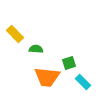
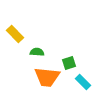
green semicircle: moved 1 px right, 3 px down
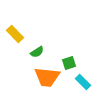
green semicircle: rotated 144 degrees clockwise
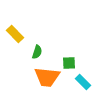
green semicircle: rotated 40 degrees counterclockwise
green square: rotated 16 degrees clockwise
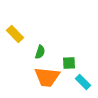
green semicircle: moved 3 px right
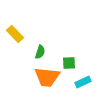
cyan rectangle: rotated 70 degrees counterclockwise
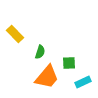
orange trapezoid: rotated 56 degrees counterclockwise
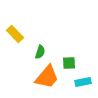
cyan rectangle: rotated 14 degrees clockwise
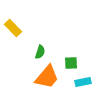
yellow rectangle: moved 2 px left, 6 px up
green square: moved 2 px right
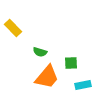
green semicircle: rotated 88 degrees clockwise
cyan rectangle: moved 3 px down
